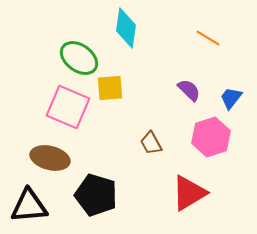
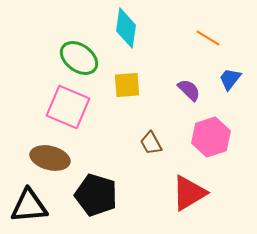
yellow square: moved 17 px right, 3 px up
blue trapezoid: moved 1 px left, 19 px up
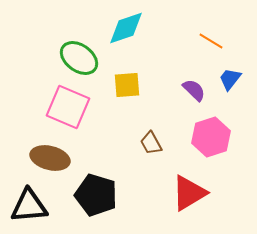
cyan diamond: rotated 63 degrees clockwise
orange line: moved 3 px right, 3 px down
purple semicircle: moved 5 px right
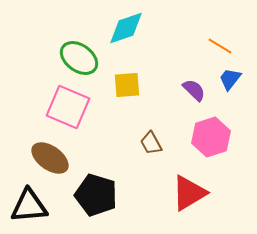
orange line: moved 9 px right, 5 px down
brown ellipse: rotated 21 degrees clockwise
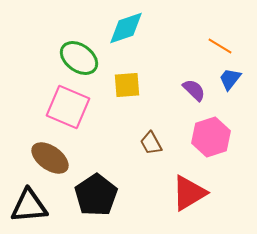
black pentagon: rotated 21 degrees clockwise
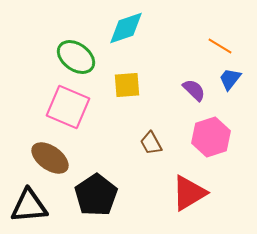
green ellipse: moved 3 px left, 1 px up
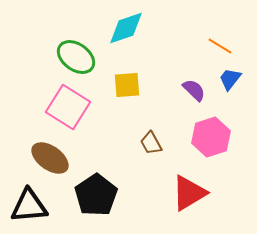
pink square: rotated 9 degrees clockwise
